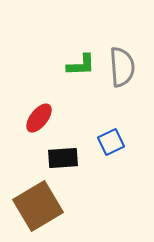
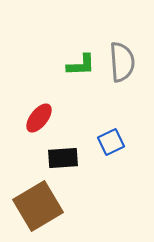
gray semicircle: moved 5 px up
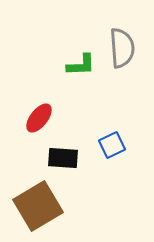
gray semicircle: moved 14 px up
blue square: moved 1 px right, 3 px down
black rectangle: rotated 8 degrees clockwise
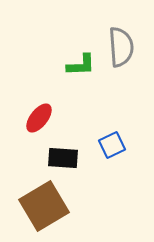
gray semicircle: moved 1 px left, 1 px up
brown square: moved 6 px right
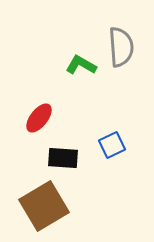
green L-shape: rotated 148 degrees counterclockwise
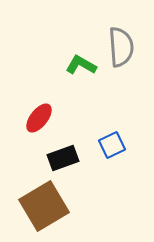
black rectangle: rotated 24 degrees counterclockwise
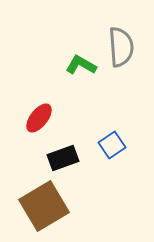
blue square: rotated 8 degrees counterclockwise
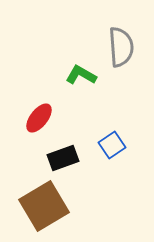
green L-shape: moved 10 px down
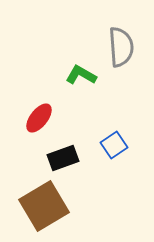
blue square: moved 2 px right
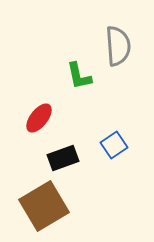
gray semicircle: moved 3 px left, 1 px up
green L-shape: moved 2 px left, 1 px down; rotated 132 degrees counterclockwise
